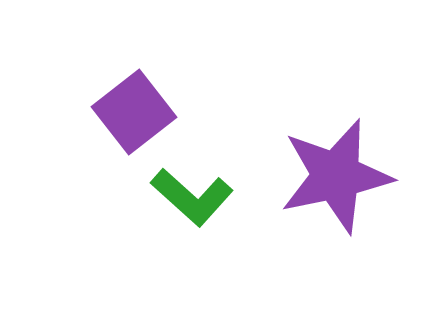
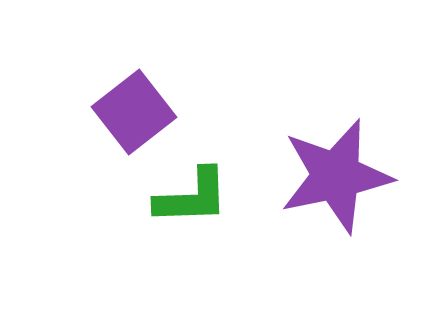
green L-shape: rotated 44 degrees counterclockwise
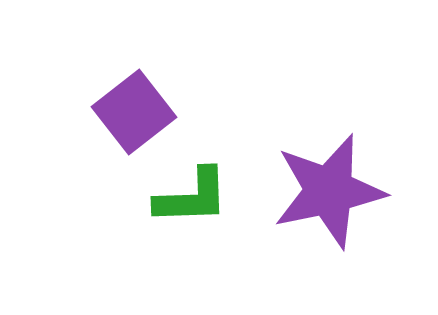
purple star: moved 7 px left, 15 px down
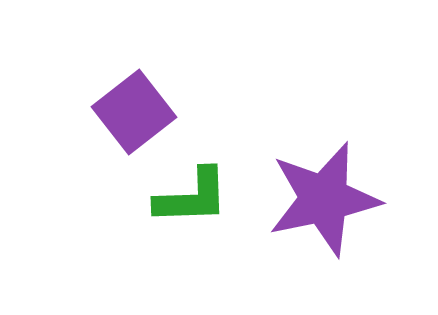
purple star: moved 5 px left, 8 px down
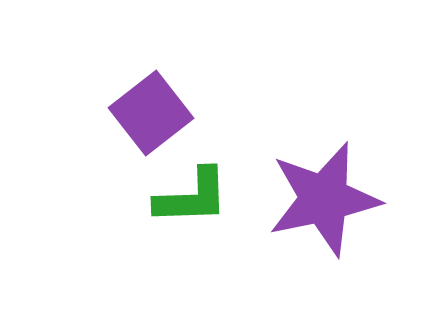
purple square: moved 17 px right, 1 px down
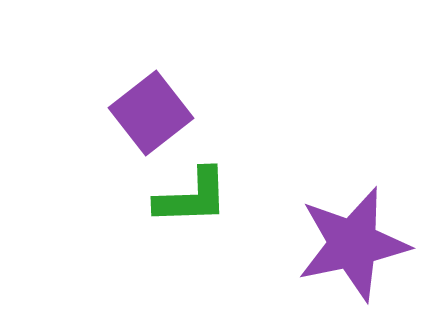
purple star: moved 29 px right, 45 px down
